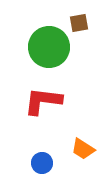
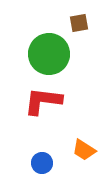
green circle: moved 7 px down
orange trapezoid: moved 1 px right, 1 px down
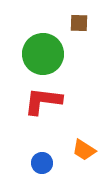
brown square: rotated 12 degrees clockwise
green circle: moved 6 px left
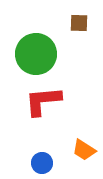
green circle: moved 7 px left
red L-shape: rotated 12 degrees counterclockwise
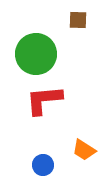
brown square: moved 1 px left, 3 px up
red L-shape: moved 1 px right, 1 px up
blue circle: moved 1 px right, 2 px down
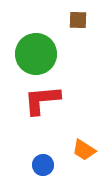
red L-shape: moved 2 px left
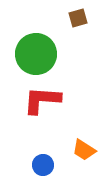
brown square: moved 2 px up; rotated 18 degrees counterclockwise
red L-shape: rotated 9 degrees clockwise
